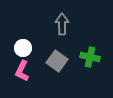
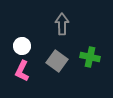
white circle: moved 1 px left, 2 px up
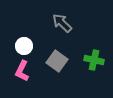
gray arrow: moved 1 px up; rotated 45 degrees counterclockwise
white circle: moved 2 px right
green cross: moved 4 px right, 3 px down
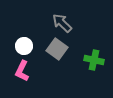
gray square: moved 12 px up
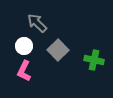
gray arrow: moved 25 px left
gray square: moved 1 px right, 1 px down; rotated 10 degrees clockwise
pink L-shape: moved 2 px right
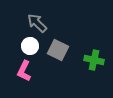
white circle: moved 6 px right
gray square: rotated 20 degrees counterclockwise
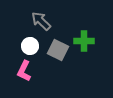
gray arrow: moved 4 px right, 2 px up
green cross: moved 10 px left, 19 px up; rotated 12 degrees counterclockwise
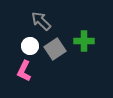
gray square: moved 3 px left, 1 px up; rotated 30 degrees clockwise
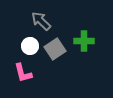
pink L-shape: moved 1 px left, 2 px down; rotated 40 degrees counterclockwise
